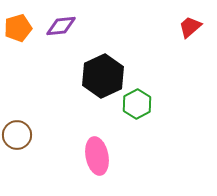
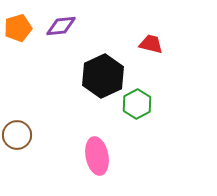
red trapezoid: moved 39 px left, 17 px down; rotated 55 degrees clockwise
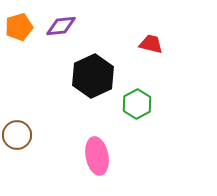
orange pentagon: moved 1 px right, 1 px up
black hexagon: moved 10 px left
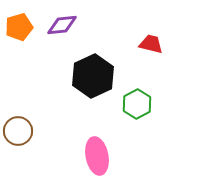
purple diamond: moved 1 px right, 1 px up
brown circle: moved 1 px right, 4 px up
